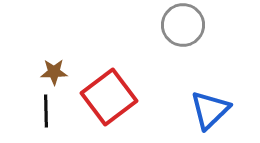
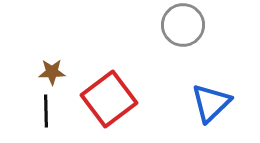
brown star: moved 2 px left
red square: moved 2 px down
blue triangle: moved 1 px right, 7 px up
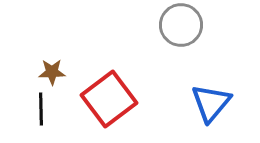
gray circle: moved 2 px left
blue triangle: rotated 6 degrees counterclockwise
black line: moved 5 px left, 2 px up
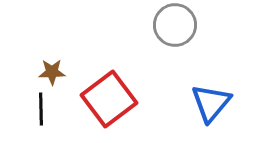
gray circle: moved 6 px left
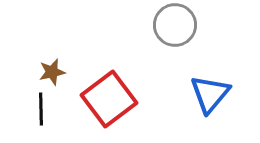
brown star: rotated 12 degrees counterclockwise
blue triangle: moved 1 px left, 9 px up
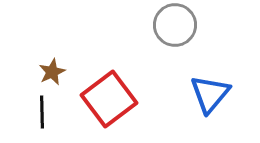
brown star: rotated 12 degrees counterclockwise
black line: moved 1 px right, 3 px down
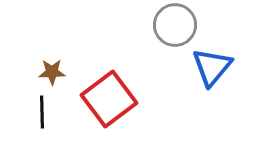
brown star: rotated 24 degrees clockwise
blue triangle: moved 2 px right, 27 px up
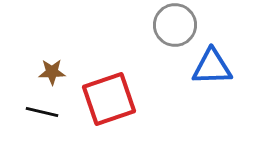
blue triangle: rotated 48 degrees clockwise
red square: rotated 18 degrees clockwise
black line: rotated 76 degrees counterclockwise
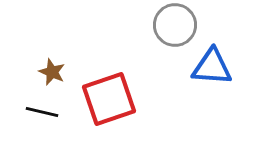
blue triangle: rotated 6 degrees clockwise
brown star: rotated 24 degrees clockwise
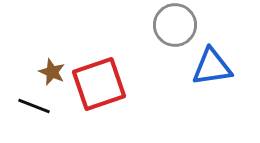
blue triangle: rotated 12 degrees counterclockwise
red square: moved 10 px left, 15 px up
black line: moved 8 px left, 6 px up; rotated 8 degrees clockwise
